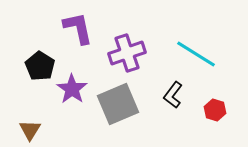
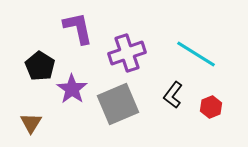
red hexagon: moved 4 px left, 3 px up; rotated 20 degrees clockwise
brown triangle: moved 1 px right, 7 px up
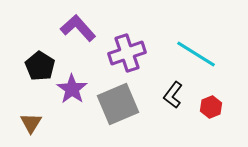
purple L-shape: rotated 30 degrees counterclockwise
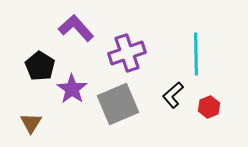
purple L-shape: moved 2 px left
cyan line: rotated 57 degrees clockwise
black L-shape: rotated 12 degrees clockwise
red hexagon: moved 2 px left
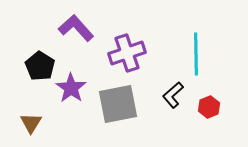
purple star: moved 1 px left, 1 px up
gray square: rotated 12 degrees clockwise
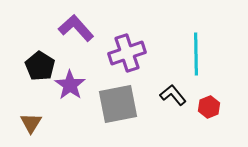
purple star: moved 1 px left, 3 px up
black L-shape: rotated 92 degrees clockwise
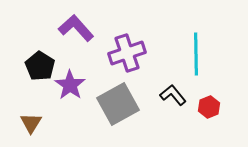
gray square: rotated 18 degrees counterclockwise
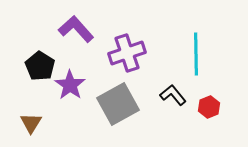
purple L-shape: moved 1 px down
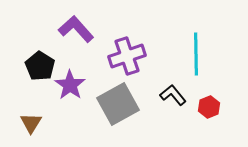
purple cross: moved 3 px down
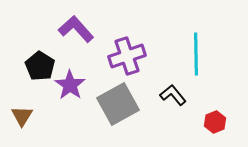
red hexagon: moved 6 px right, 15 px down
brown triangle: moved 9 px left, 7 px up
